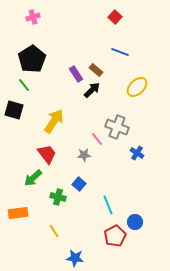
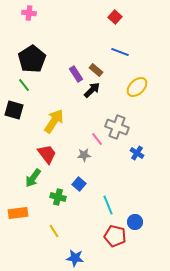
pink cross: moved 4 px left, 4 px up; rotated 24 degrees clockwise
green arrow: rotated 12 degrees counterclockwise
red pentagon: rotated 30 degrees counterclockwise
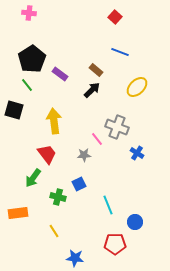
purple rectangle: moved 16 px left; rotated 21 degrees counterclockwise
green line: moved 3 px right
yellow arrow: rotated 40 degrees counterclockwise
blue square: rotated 24 degrees clockwise
red pentagon: moved 8 px down; rotated 15 degrees counterclockwise
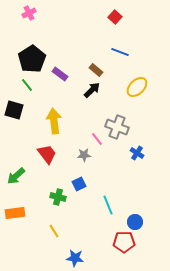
pink cross: rotated 32 degrees counterclockwise
green arrow: moved 17 px left, 2 px up; rotated 12 degrees clockwise
orange rectangle: moved 3 px left
red pentagon: moved 9 px right, 2 px up
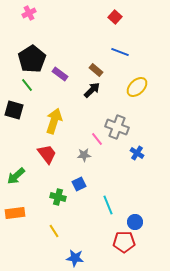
yellow arrow: rotated 25 degrees clockwise
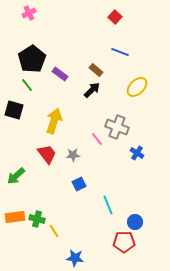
gray star: moved 11 px left
green cross: moved 21 px left, 22 px down
orange rectangle: moved 4 px down
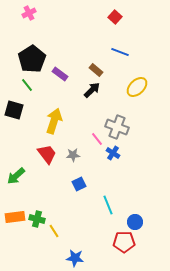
blue cross: moved 24 px left
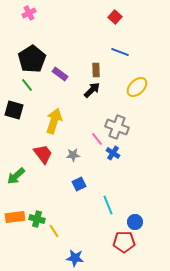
brown rectangle: rotated 48 degrees clockwise
red trapezoid: moved 4 px left
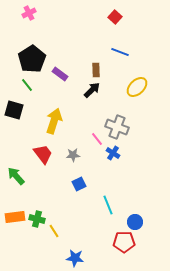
green arrow: rotated 90 degrees clockwise
